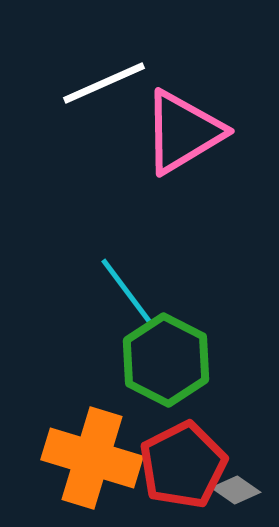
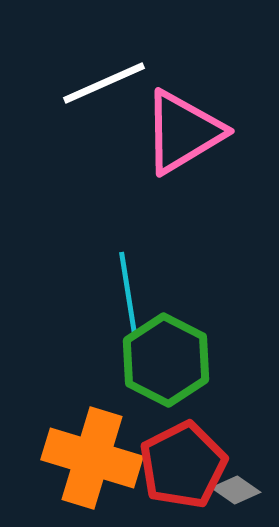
cyan line: rotated 28 degrees clockwise
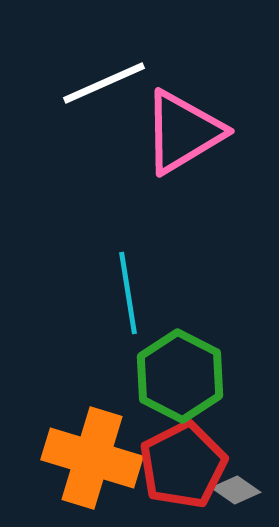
green hexagon: moved 14 px right, 16 px down
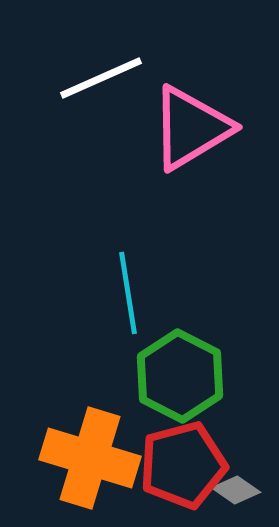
white line: moved 3 px left, 5 px up
pink triangle: moved 8 px right, 4 px up
orange cross: moved 2 px left
red pentagon: rotated 12 degrees clockwise
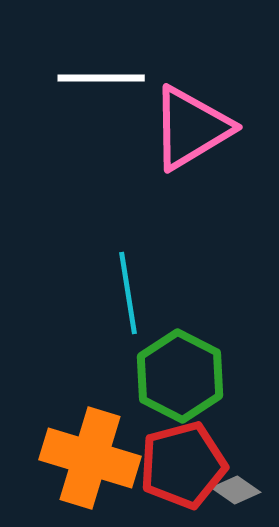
white line: rotated 24 degrees clockwise
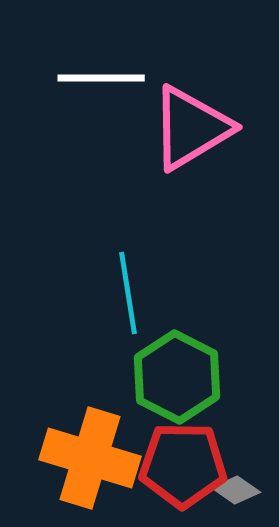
green hexagon: moved 3 px left, 1 px down
red pentagon: rotated 16 degrees clockwise
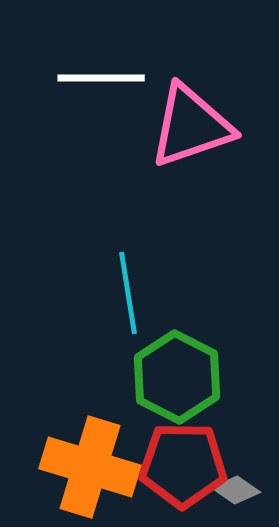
pink triangle: moved 2 px up; rotated 12 degrees clockwise
orange cross: moved 9 px down
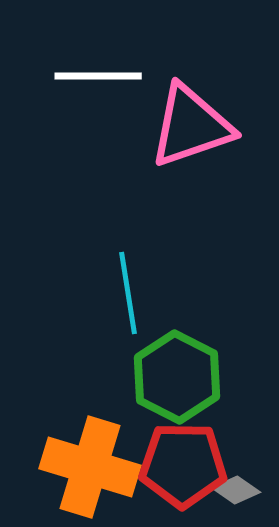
white line: moved 3 px left, 2 px up
